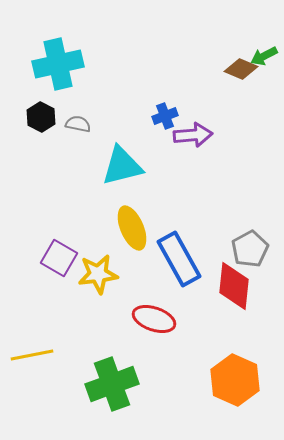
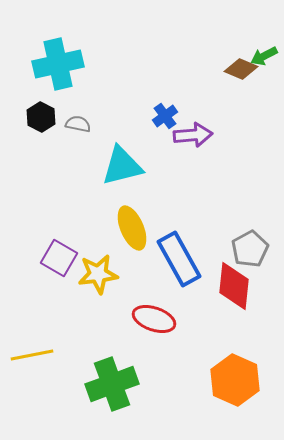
blue cross: rotated 15 degrees counterclockwise
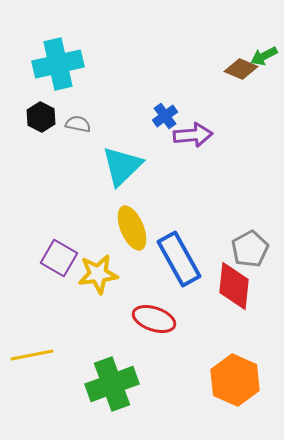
cyan triangle: rotated 30 degrees counterclockwise
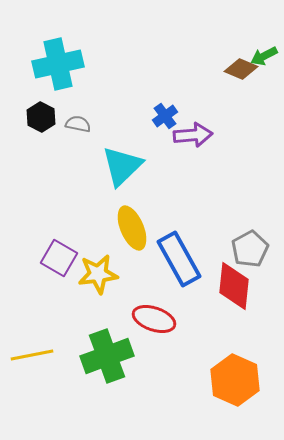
green cross: moved 5 px left, 28 px up
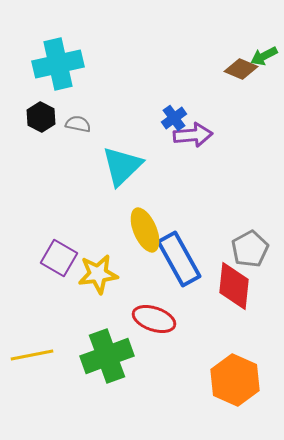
blue cross: moved 9 px right, 2 px down
yellow ellipse: moved 13 px right, 2 px down
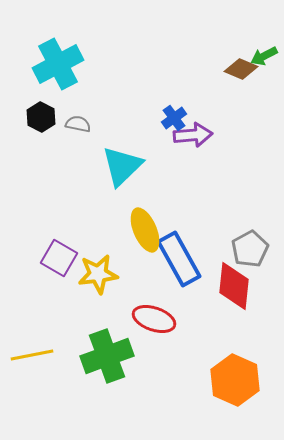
cyan cross: rotated 15 degrees counterclockwise
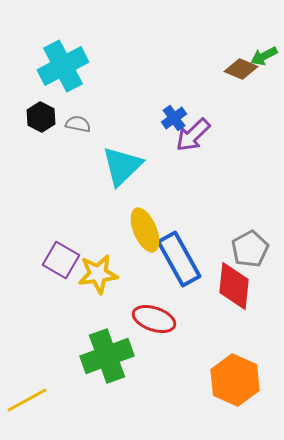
cyan cross: moved 5 px right, 2 px down
purple arrow: rotated 141 degrees clockwise
purple square: moved 2 px right, 2 px down
yellow line: moved 5 px left, 45 px down; rotated 18 degrees counterclockwise
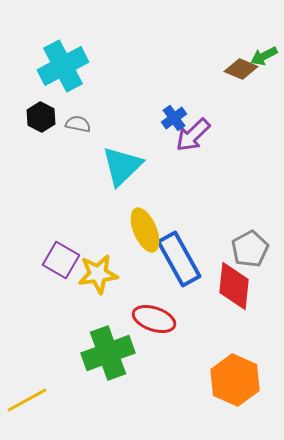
green cross: moved 1 px right, 3 px up
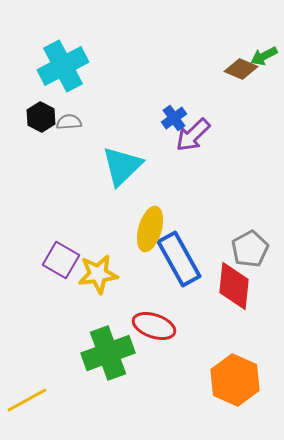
gray semicircle: moved 9 px left, 2 px up; rotated 15 degrees counterclockwise
yellow ellipse: moved 5 px right, 1 px up; rotated 39 degrees clockwise
red ellipse: moved 7 px down
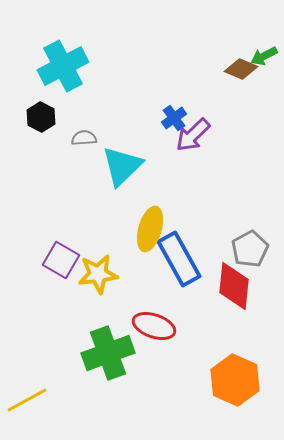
gray semicircle: moved 15 px right, 16 px down
